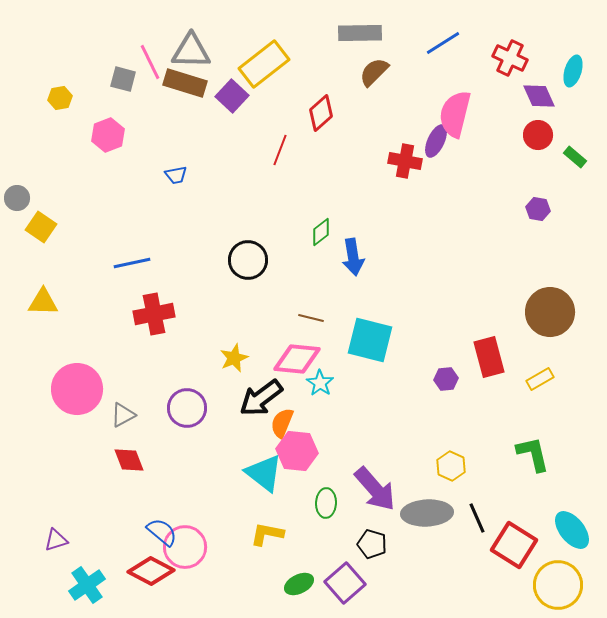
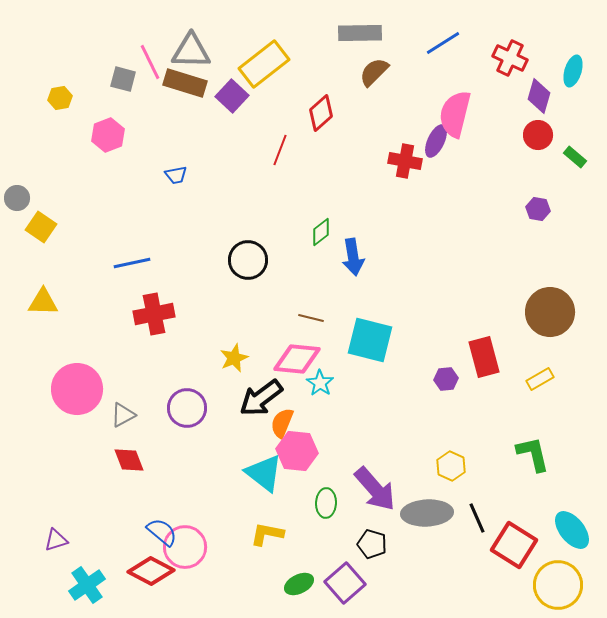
purple diamond at (539, 96): rotated 40 degrees clockwise
red rectangle at (489, 357): moved 5 px left
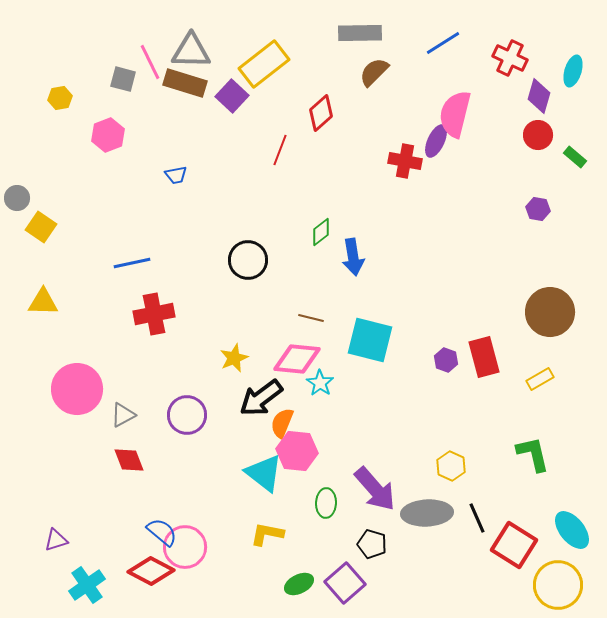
purple hexagon at (446, 379): moved 19 px up; rotated 25 degrees clockwise
purple circle at (187, 408): moved 7 px down
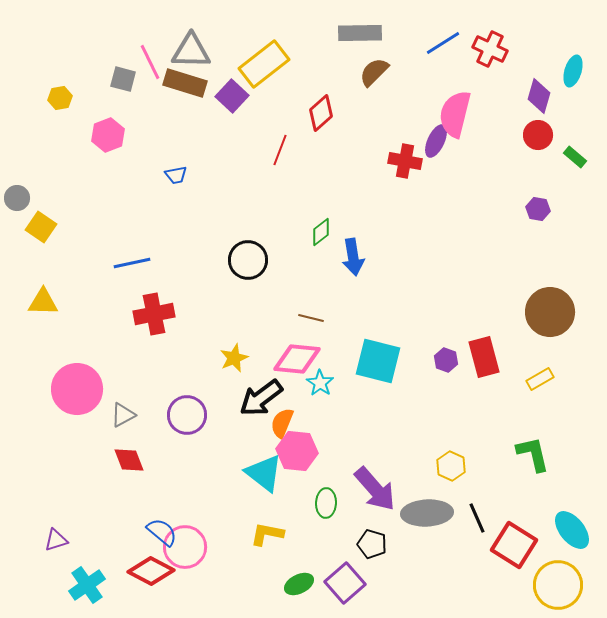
red cross at (510, 58): moved 20 px left, 9 px up
cyan square at (370, 340): moved 8 px right, 21 px down
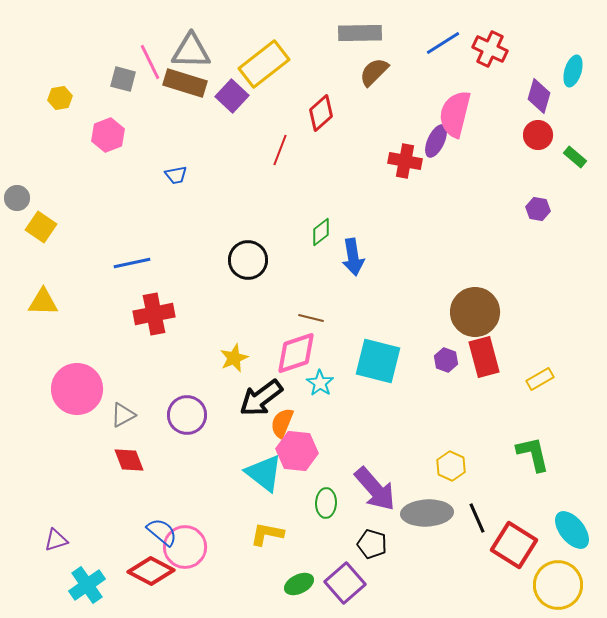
brown circle at (550, 312): moved 75 px left
pink diamond at (297, 359): moved 1 px left, 6 px up; rotated 24 degrees counterclockwise
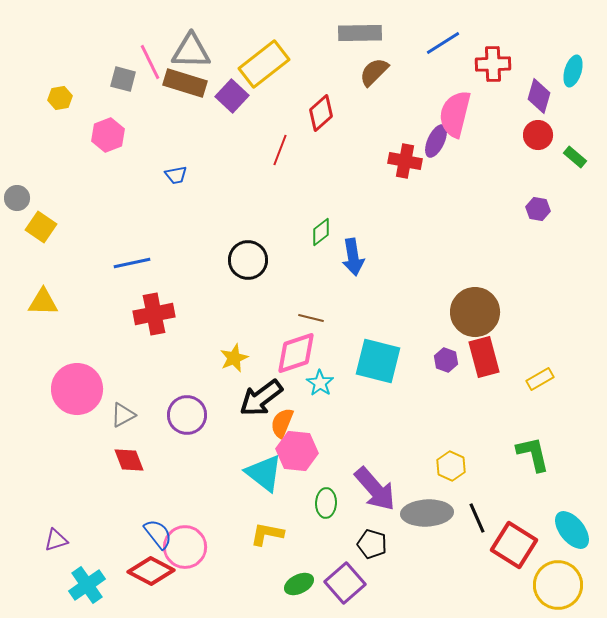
red cross at (490, 49): moved 3 px right, 15 px down; rotated 28 degrees counterclockwise
blue semicircle at (162, 532): moved 4 px left, 2 px down; rotated 12 degrees clockwise
